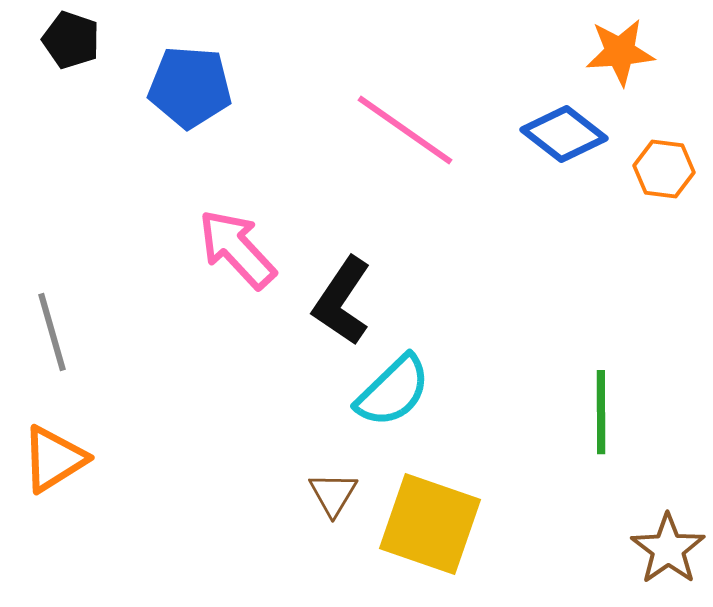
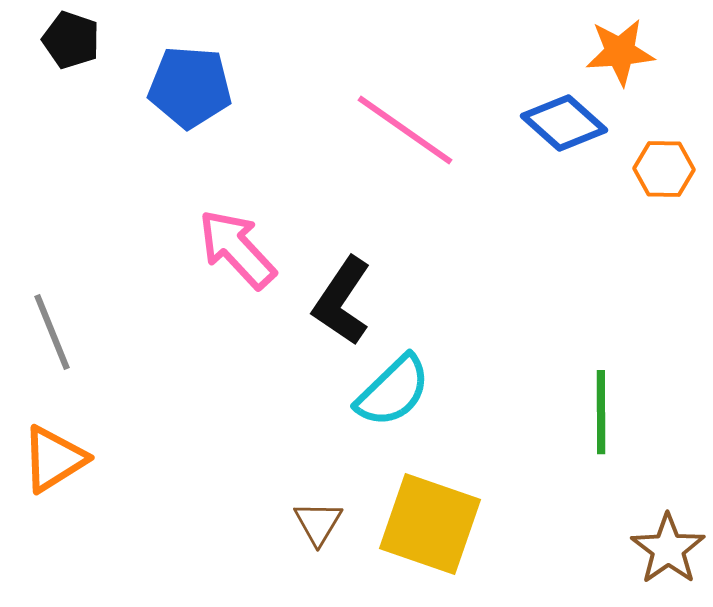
blue diamond: moved 11 px up; rotated 4 degrees clockwise
orange hexagon: rotated 6 degrees counterclockwise
gray line: rotated 6 degrees counterclockwise
brown triangle: moved 15 px left, 29 px down
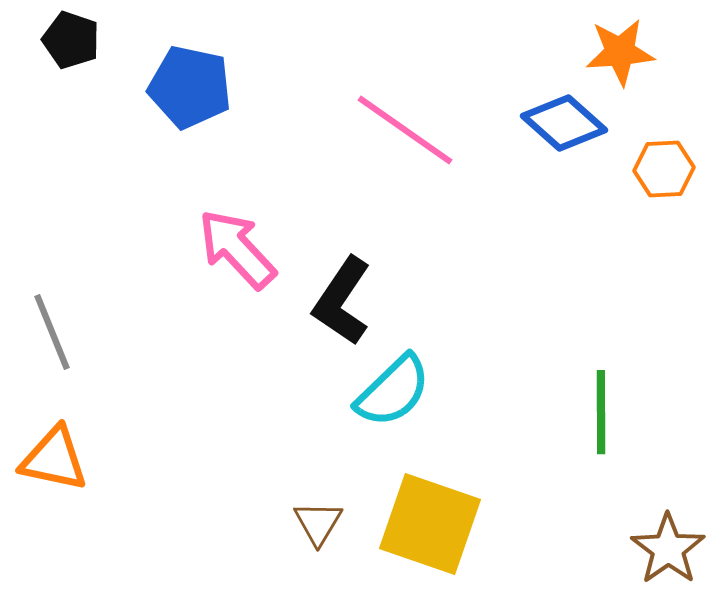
blue pentagon: rotated 8 degrees clockwise
orange hexagon: rotated 4 degrees counterclockwise
orange triangle: rotated 44 degrees clockwise
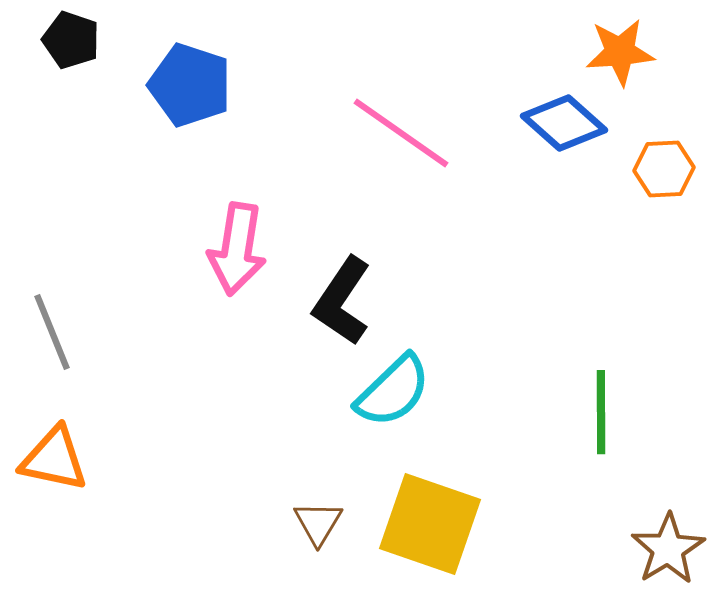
blue pentagon: moved 2 px up; rotated 6 degrees clockwise
pink line: moved 4 px left, 3 px down
pink arrow: rotated 128 degrees counterclockwise
brown star: rotated 4 degrees clockwise
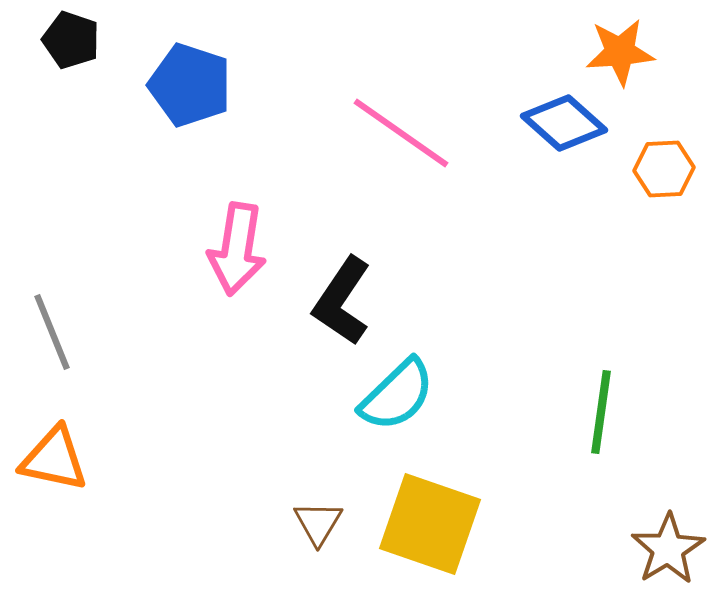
cyan semicircle: moved 4 px right, 4 px down
green line: rotated 8 degrees clockwise
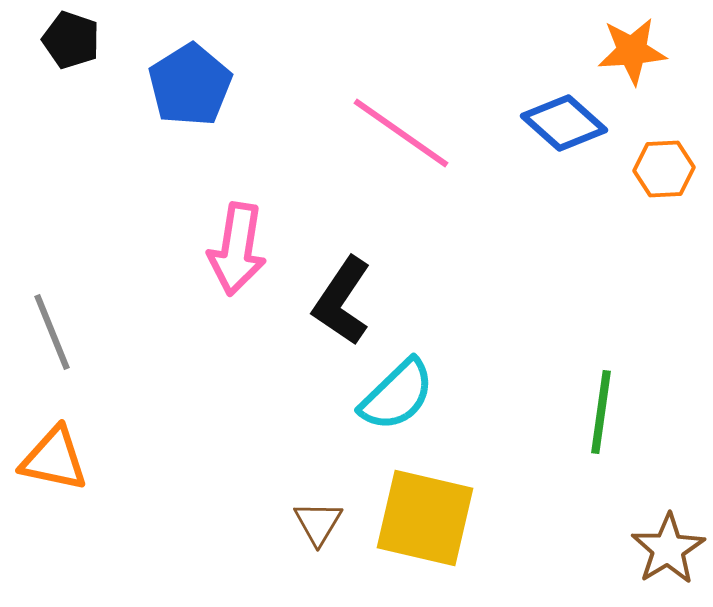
orange star: moved 12 px right, 1 px up
blue pentagon: rotated 22 degrees clockwise
yellow square: moved 5 px left, 6 px up; rotated 6 degrees counterclockwise
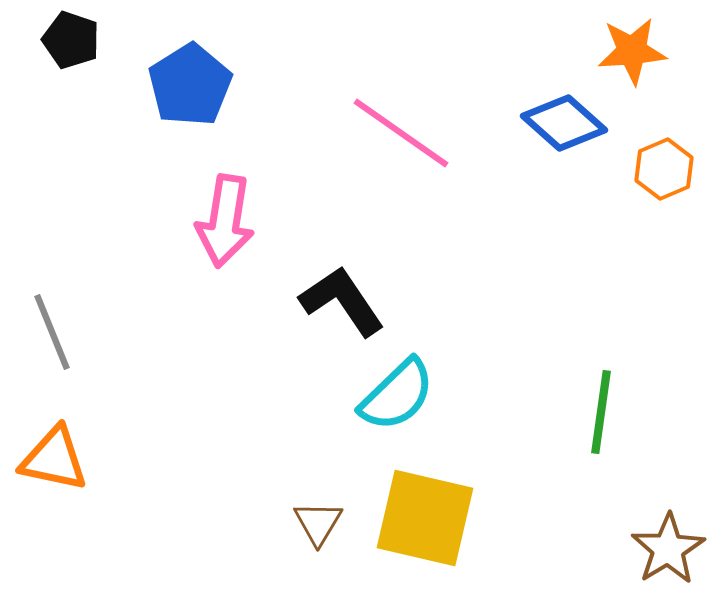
orange hexagon: rotated 20 degrees counterclockwise
pink arrow: moved 12 px left, 28 px up
black L-shape: rotated 112 degrees clockwise
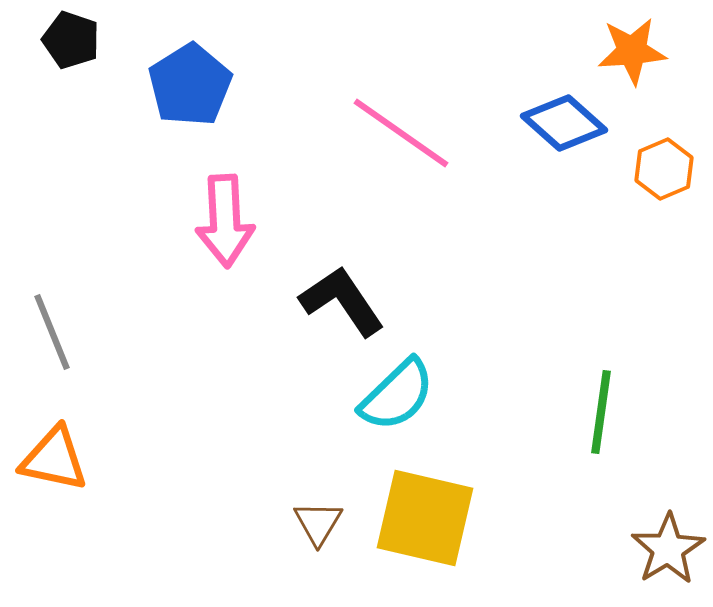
pink arrow: rotated 12 degrees counterclockwise
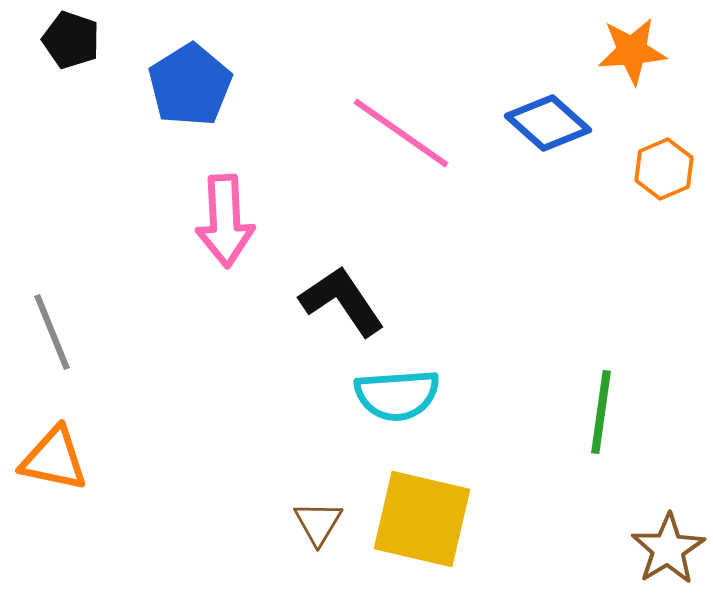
blue diamond: moved 16 px left
cyan semicircle: rotated 40 degrees clockwise
yellow square: moved 3 px left, 1 px down
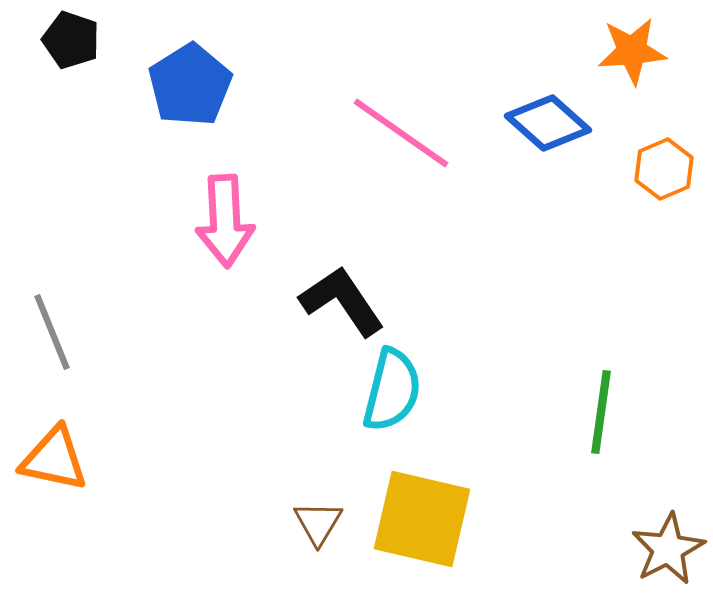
cyan semicircle: moved 5 px left, 5 px up; rotated 72 degrees counterclockwise
brown star: rotated 4 degrees clockwise
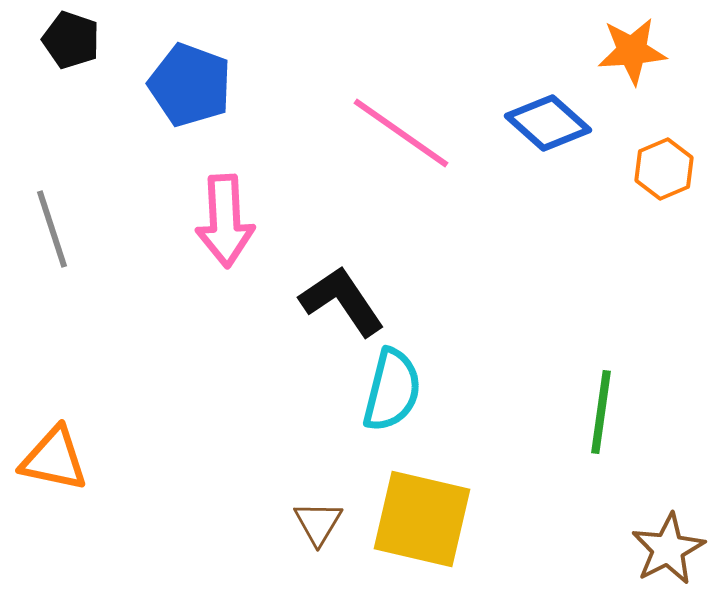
blue pentagon: rotated 20 degrees counterclockwise
gray line: moved 103 px up; rotated 4 degrees clockwise
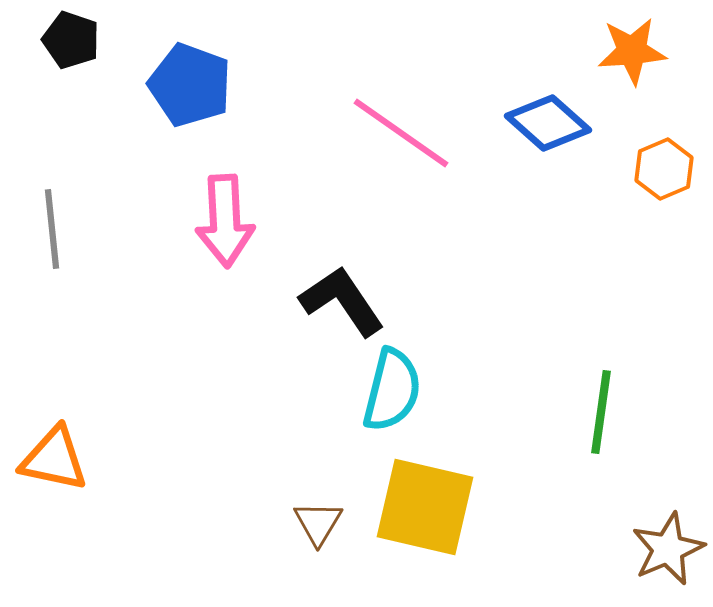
gray line: rotated 12 degrees clockwise
yellow square: moved 3 px right, 12 px up
brown star: rotated 4 degrees clockwise
